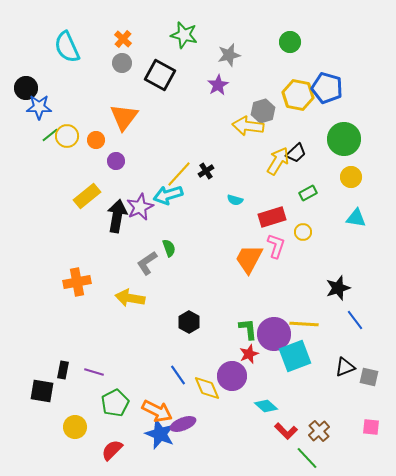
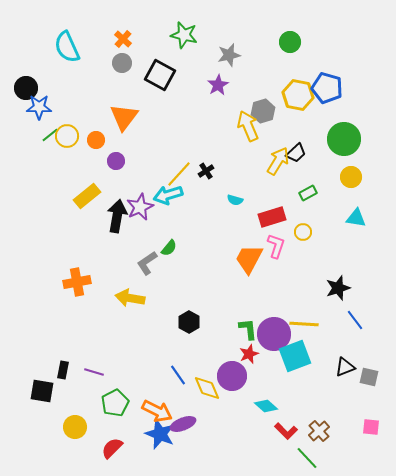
yellow arrow at (248, 126): rotated 60 degrees clockwise
green semicircle at (169, 248): rotated 60 degrees clockwise
red semicircle at (112, 450): moved 2 px up
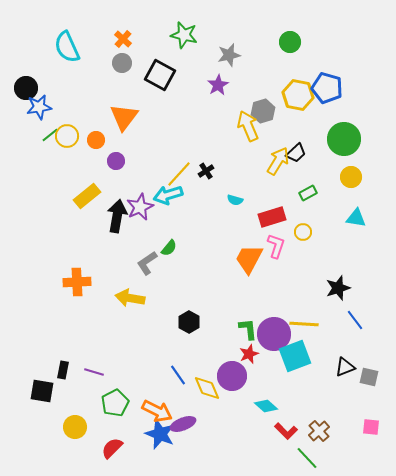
blue star at (39, 107): rotated 10 degrees counterclockwise
orange cross at (77, 282): rotated 8 degrees clockwise
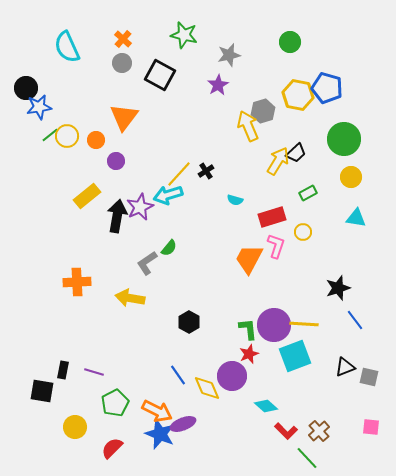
purple circle at (274, 334): moved 9 px up
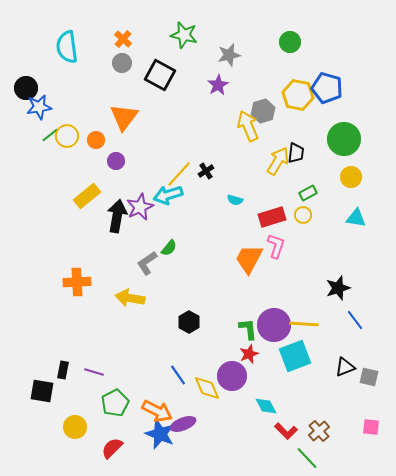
cyan semicircle at (67, 47): rotated 16 degrees clockwise
black trapezoid at (296, 153): rotated 40 degrees counterclockwise
yellow circle at (303, 232): moved 17 px up
cyan diamond at (266, 406): rotated 20 degrees clockwise
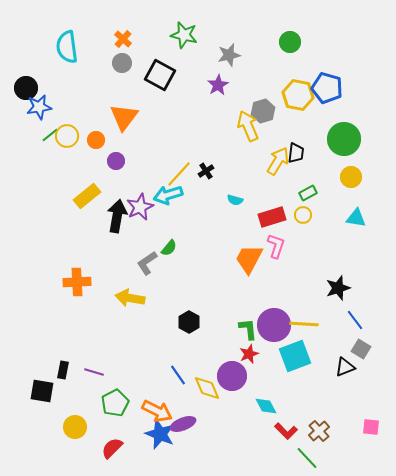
gray square at (369, 377): moved 8 px left, 28 px up; rotated 18 degrees clockwise
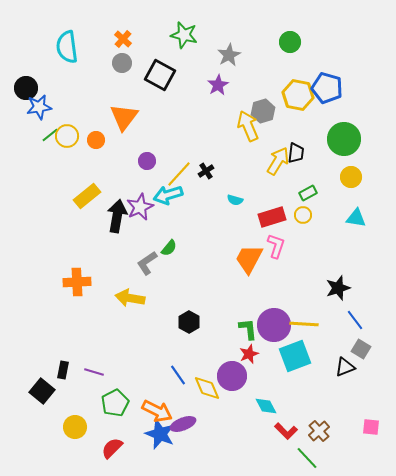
gray star at (229, 55): rotated 15 degrees counterclockwise
purple circle at (116, 161): moved 31 px right
black square at (42, 391): rotated 30 degrees clockwise
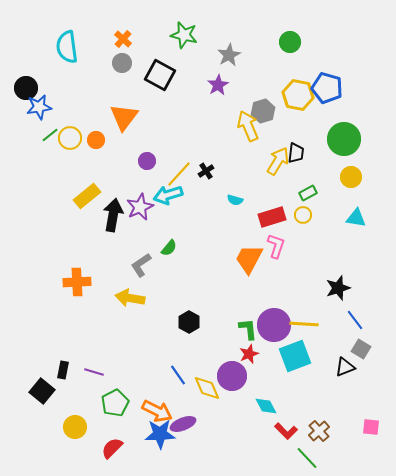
yellow circle at (67, 136): moved 3 px right, 2 px down
black arrow at (117, 216): moved 4 px left, 1 px up
gray L-shape at (147, 263): moved 6 px left, 2 px down
blue star at (160, 434): rotated 24 degrees counterclockwise
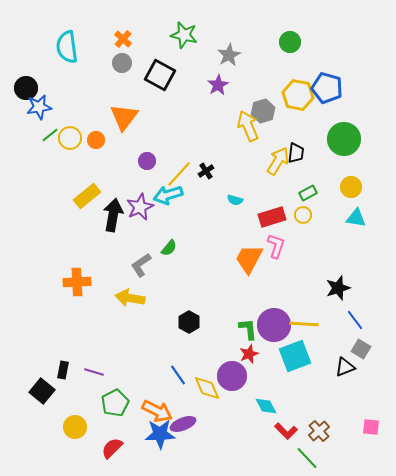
yellow circle at (351, 177): moved 10 px down
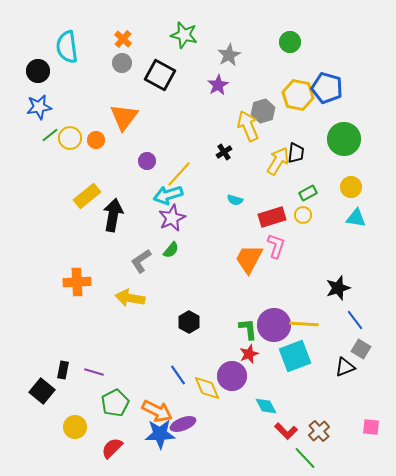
black circle at (26, 88): moved 12 px right, 17 px up
black cross at (206, 171): moved 18 px right, 19 px up
purple star at (140, 207): moved 32 px right, 11 px down
green semicircle at (169, 248): moved 2 px right, 2 px down
gray L-shape at (141, 265): moved 4 px up
green line at (307, 458): moved 2 px left
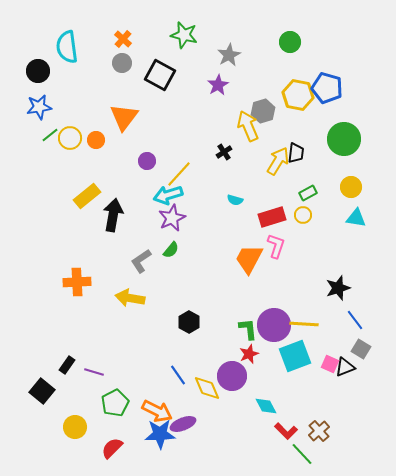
black rectangle at (63, 370): moved 4 px right, 5 px up; rotated 24 degrees clockwise
pink square at (371, 427): moved 41 px left, 63 px up; rotated 18 degrees clockwise
green line at (305, 458): moved 3 px left, 4 px up
